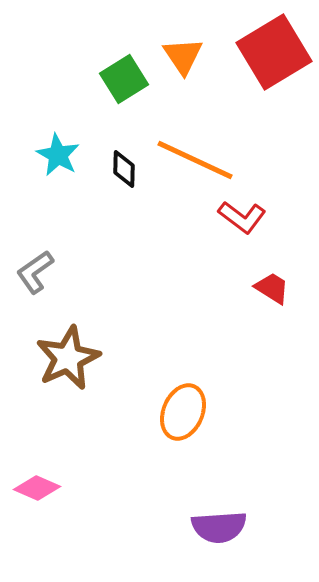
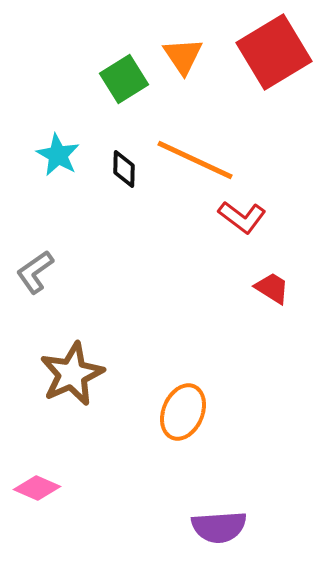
brown star: moved 4 px right, 16 px down
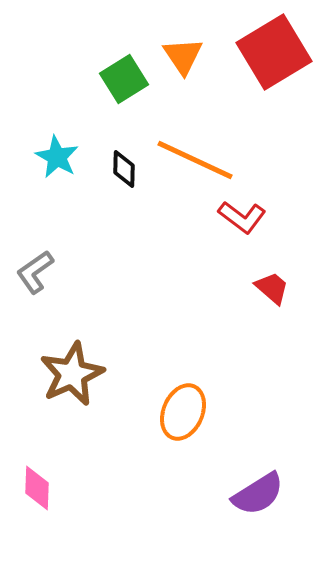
cyan star: moved 1 px left, 2 px down
red trapezoid: rotated 9 degrees clockwise
pink diamond: rotated 69 degrees clockwise
purple semicircle: moved 39 px right, 33 px up; rotated 28 degrees counterclockwise
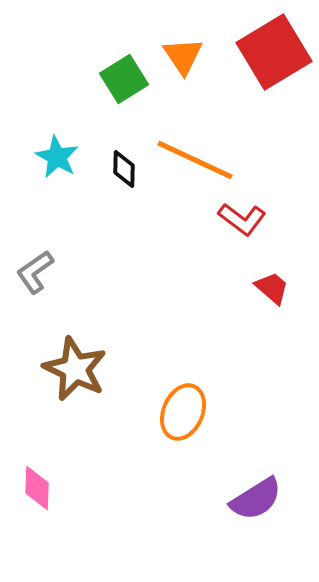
red L-shape: moved 2 px down
brown star: moved 3 px right, 5 px up; rotated 22 degrees counterclockwise
purple semicircle: moved 2 px left, 5 px down
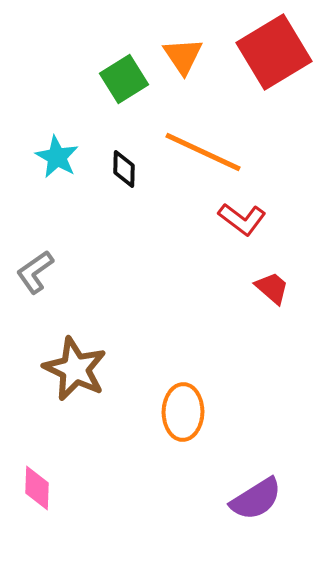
orange line: moved 8 px right, 8 px up
orange ellipse: rotated 22 degrees counterclockwise
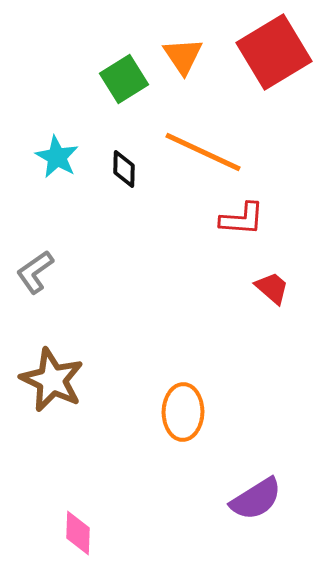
red L-shape: rotated 33 degrees counterclockwise
brown star: moved 23 px left, 11 px down
pink diamond: moved 41 px right, 45 px down
